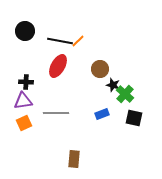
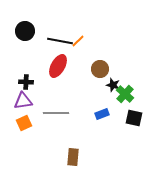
brown rectangle: moved 1 px left, 2 px up
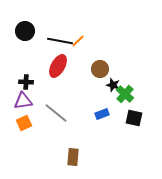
gray line: rotated 40 degrees clockwise
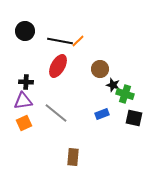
green cross: rotated 24 degrees counterclockwise
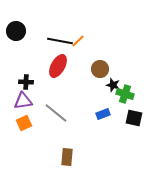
black circle: moved 9 px left
blue rectangle: moved 1 px right
brown rectangle: moved 6 px left
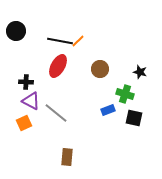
black star: moved 27 px right, 13 px up
purple triangle: moved 8 px right; rotated 36 degrees clockwise
blue rectangle: moved 5 px right, 4 px up
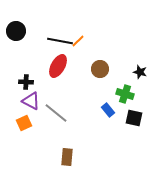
blue rectangle: rotated 72 degrees clockwise
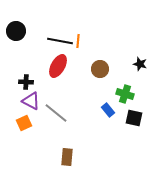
orange line: rotated 40 degrees counterclockwise
black star: moved 8 px up
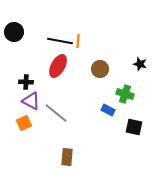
black circle: moved 2 px left, 1 px down
blue rectangle: rotated 24 degrees counterclockwise
black square: moved 9 px down
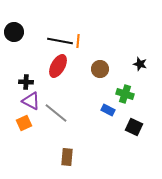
black square: rotated 12 degrees clockwise
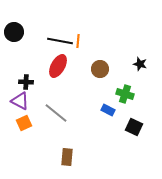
purple triangle: moved 11 px left
